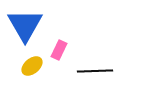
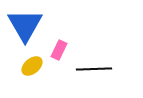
black line: moved 1 px left, 2 px up
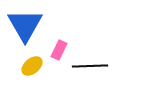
black line: moved 4 px left, 3 px up
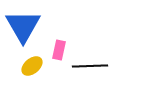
blue triangle: moved 2 px left, 1 px down
pink rectangle: rotated 12 degrees counterclockwise
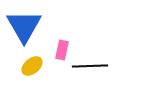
blue triangle: moved 1 px right
pink rectangle: moved 3 px right
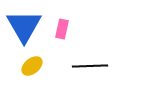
pink rectangle: moved 21 px up
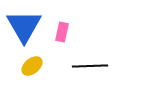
pink rectangle: moved 3 px down
